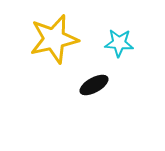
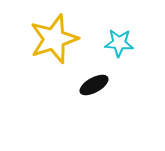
yellow star: rotated 6 degrees counterclockwise
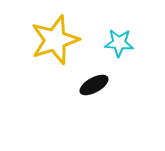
yellow star: moved 1 px right, 1 px down
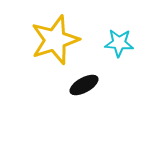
black ellipse: moved 10 px left
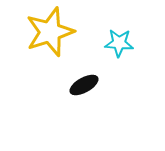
yellow star: moved 5 px left, 8 px up
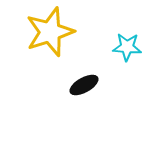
cyan star: moved 8 px right, 4 px down
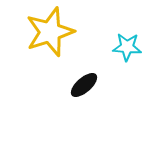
black ellipse: rotated 12 degrees counterclockwise
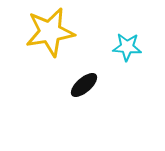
yellow star: rotated 9 degrees clockwise
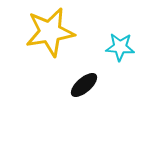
cyan star: moved 7 px left
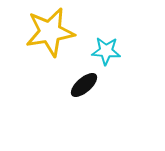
cyan star: moved 14 px left, 4 px down
